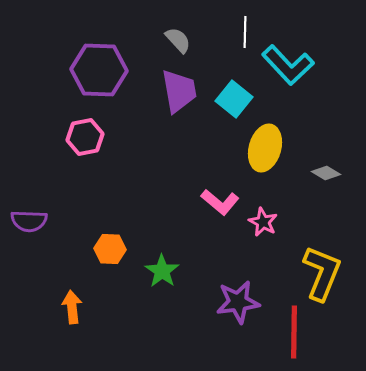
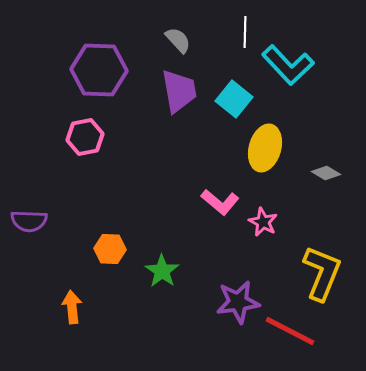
red line: moved 4 px left, 1 px up; rotated 64 degrees counterclockwise
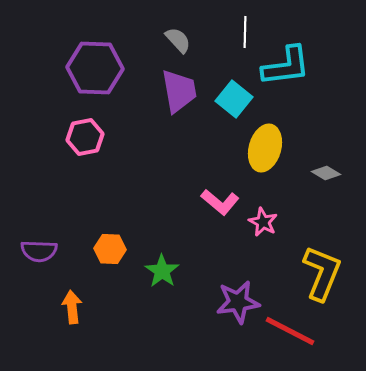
cyan L-shape: moved 2 px left, 1 px down; rotated 54 degrees counterclockwise
purple hexagon: moved 4 px left, 2 px up
purple semicircle: moved 10 px right, 30 px down
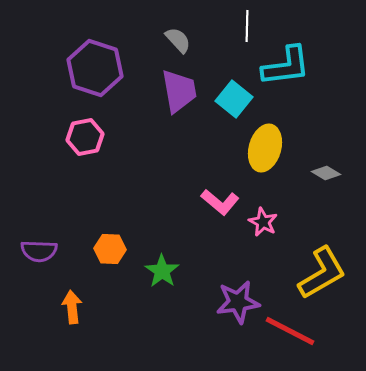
white line: moved 2 px right, 6 px up
purple hexagon: rotated 16 degrees clockwise
yellow L-shape: rotated 38 degrees clockwise
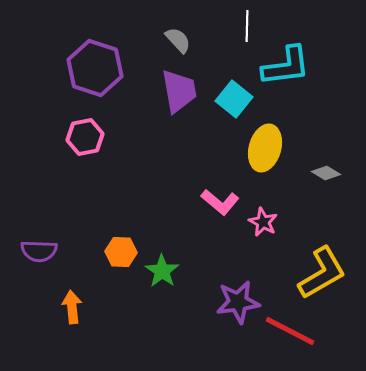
orange hexagon: moved 11 px right, 3 px down
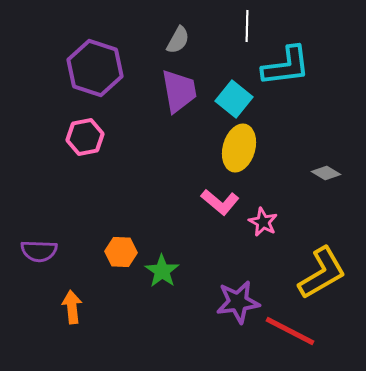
gray semicircle: rotated 72 degrees clockwise
yellow ellipse: moved 26 px left
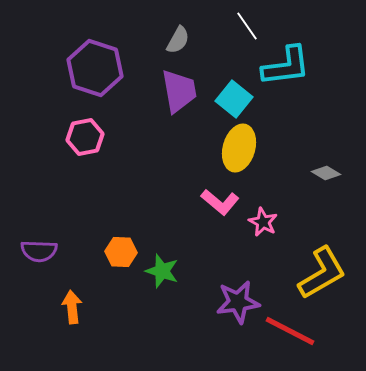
white line: rotated 36 degrees counterclockwise
green star: rotated 16 degrees counterclockwise
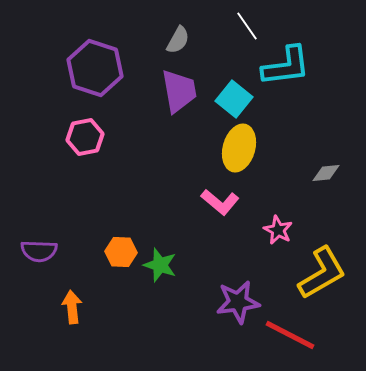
gray diamond: rotated 36 degrees counterclockwise
pink star: moved 15 px right, 8 px down
green star: moved 2 px left, 6 px up
red line: moved 4 px down
